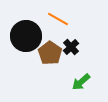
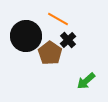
black cross: moved 3 px left, 7 px up
green arrow: moved 5 px right, 1 px up
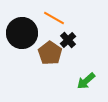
orange line: moved 4 px left, 1 px up
black circle: moved 4 px left, 3 px up
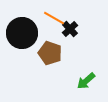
black cross: moved 2 px right, 11 px up
brown pentagon: rotated 15 degrees counterclockwise
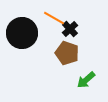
brown pentagon: moved 17 px right
green arrow: moved 1 px up
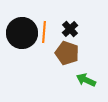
orange line: moved 10 px left, 14 px down; rotated 65 degrees clockwise
green arrow: rotated 66 degrees clockwise
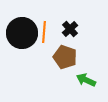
brown pentagon: moved 2 px left, 4 px down
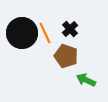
orange line: moved 1 px right, 1 px down; rotated 30 degrees counterclockwise
brown pentagon: moved 1 px right, 1 px up
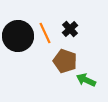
black circle: moved 4 px left, 3 px down
brown pentagon: moved 1 px left, 5 px down
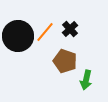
orange line: moved 1 px up; rotated 65 degrees clockwise
green arrow: rotated 102 degrees counterclockwise
